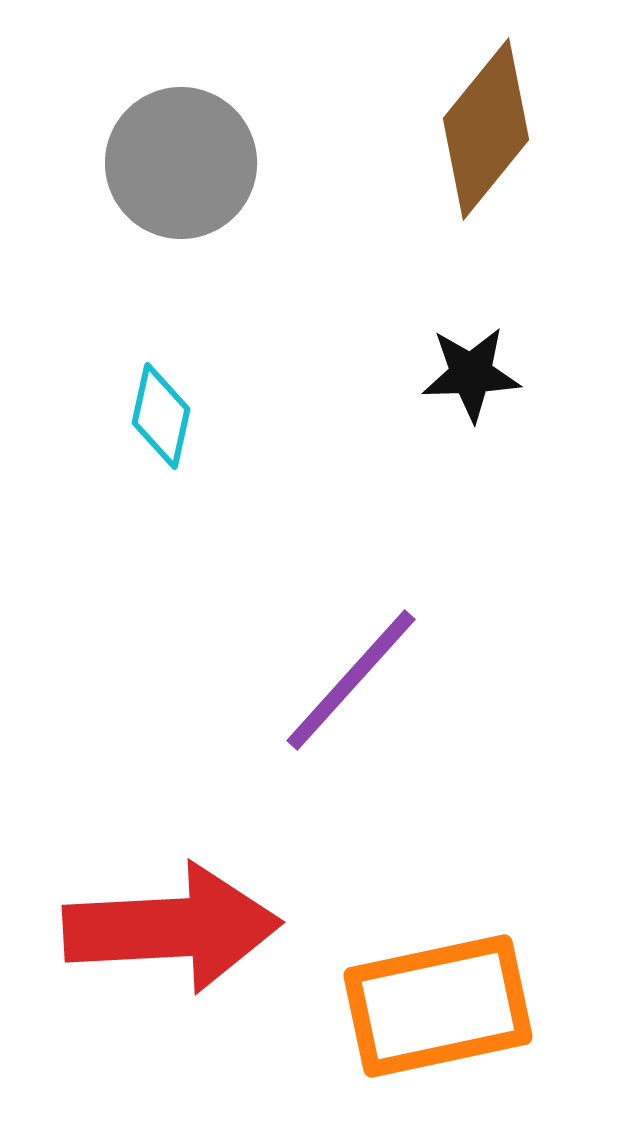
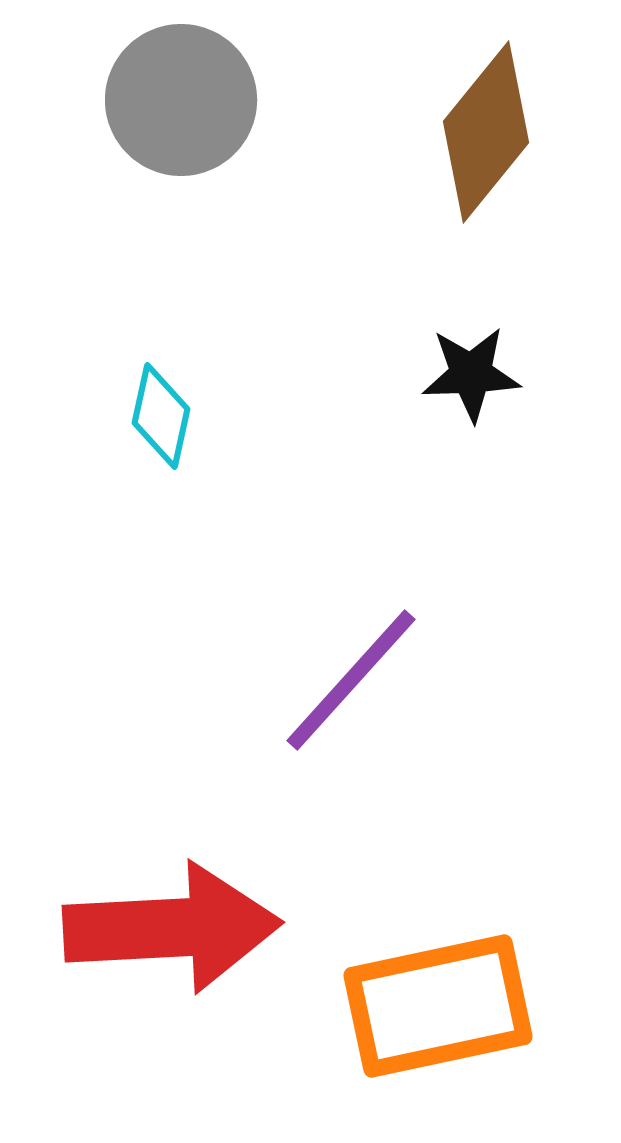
brown diamond: moved 3 px down
gray circle: moved 63 px up
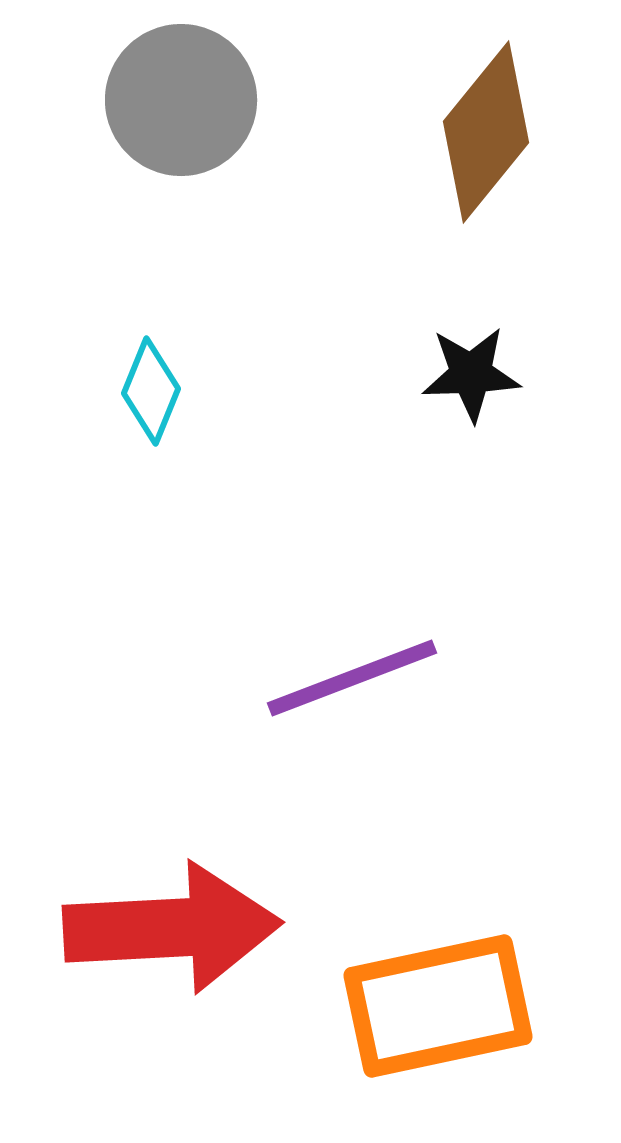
cyan diamond: moved 10 px left, 25 px up; rotated 10 degrees clockwise
purple line: moved 1 px right, 2 px up; rotated 27 degrees clockwise
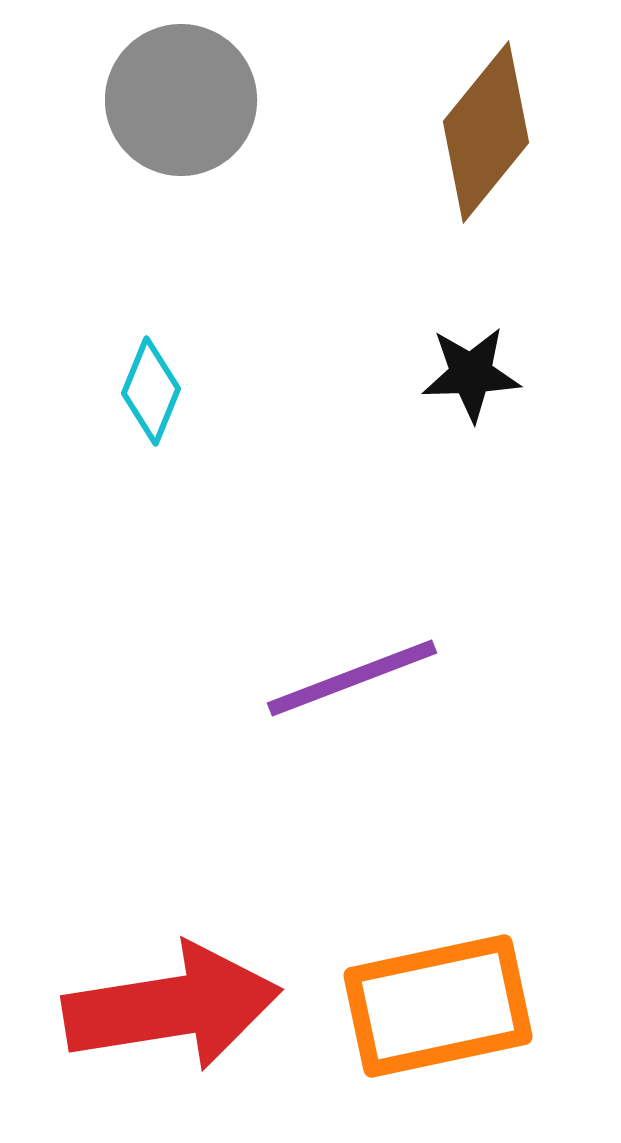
red arrow: moved 79 px down; rotated 6 degrees counterclockwise
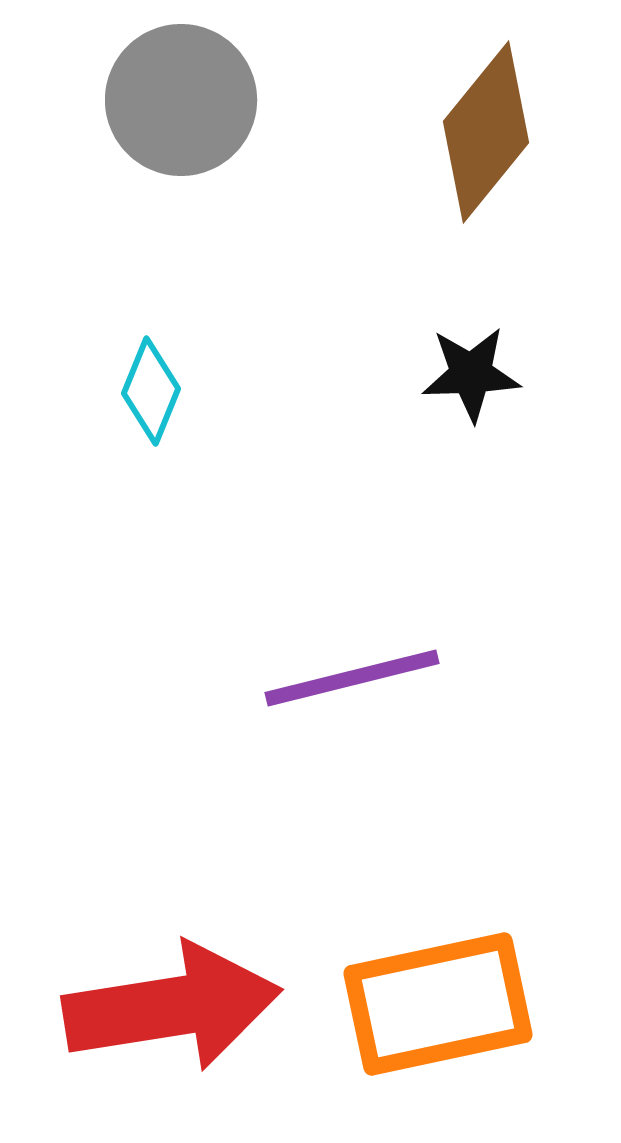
purple line: rotated 7 degrees clockwise
orange rectangle: moved 2 px up
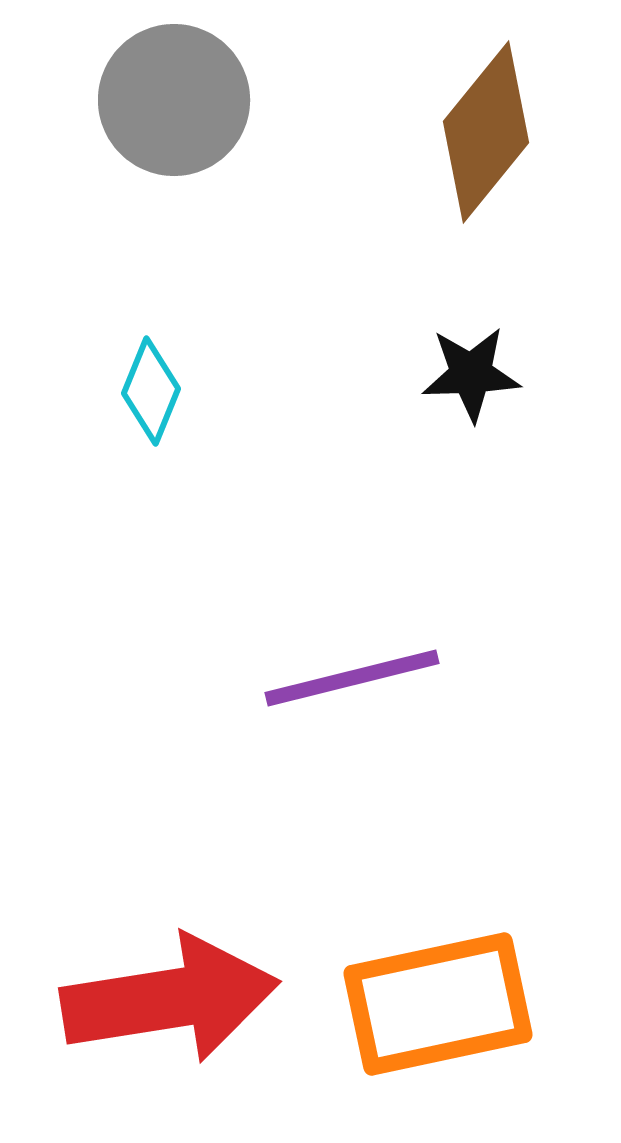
gray circle: moved 7 px left
red arrow: moved 2 px left, 8 px up
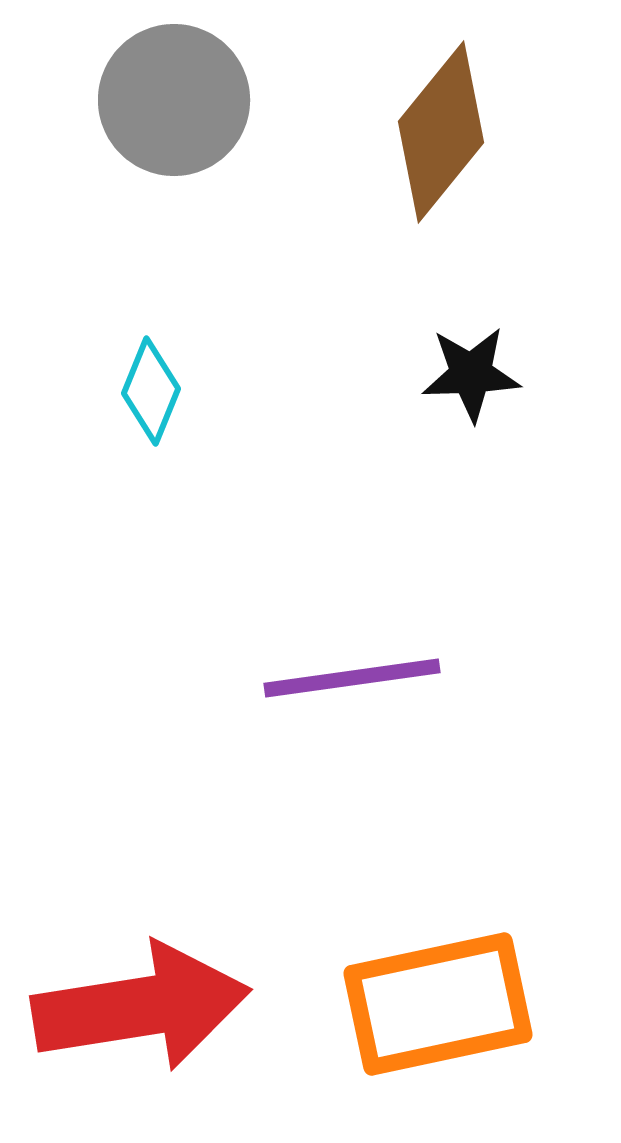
brown diamond: moved 45 px left
purple line: rotated 6 degrees clockwise
red arrow: moved 29 px left, 8 px down
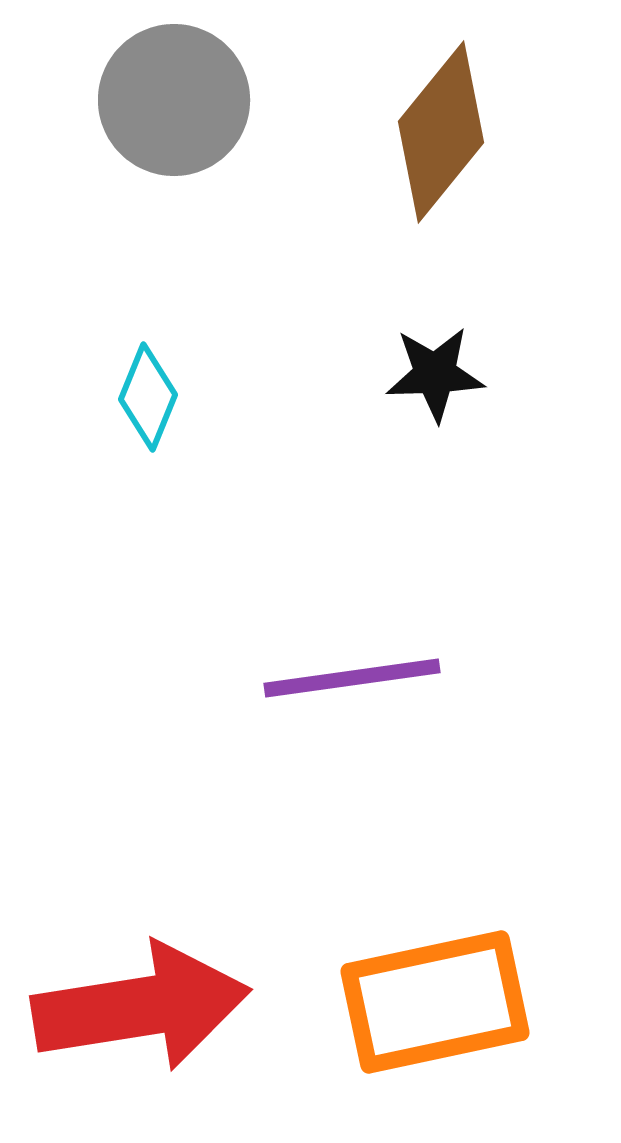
black star: moved 36 px left
cyan diamond: moved 3 px left, 6 px down
orange rectangle: moved 3 px left, 2 px up
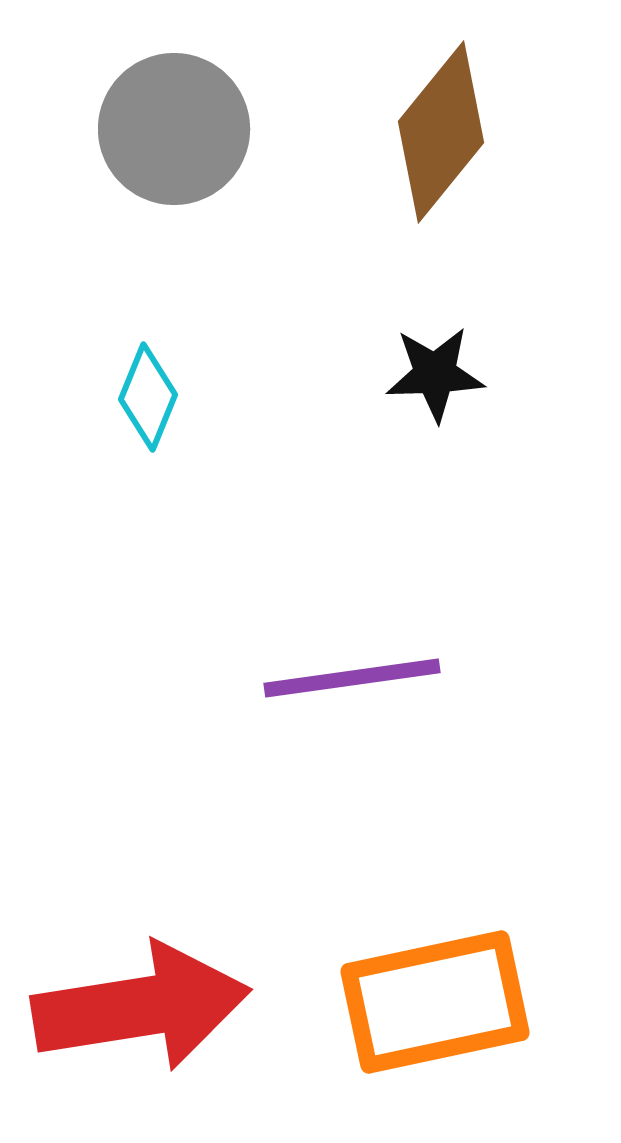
gray circle: moved 29 px down
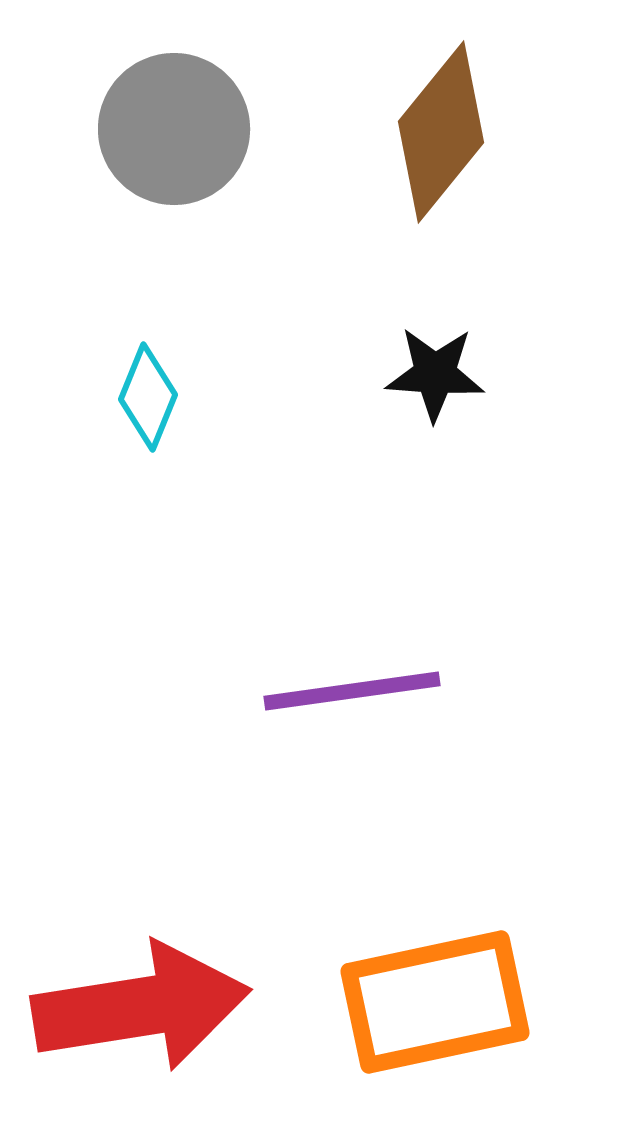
black star: rotated 6 degrees clockwise
purple line: moved 13 px down
